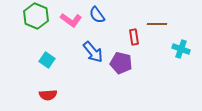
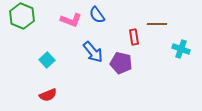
green hexagon: moved 14 px left
pink L-shape: rotated 15 degrees counterclockwise
cyan square: rotated 14 degrees clockwise
red semicircle: rotated 18 degrees counterclockwise
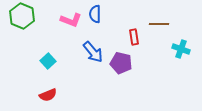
blue semicircle: moved 2 px left, 1 px up; rotated 36 degrees clockwise
brown line: moved 2 px right
cyan square: moved 1 px right, 1 px down
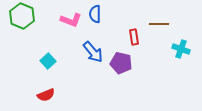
red semicircle: moved 2 px left
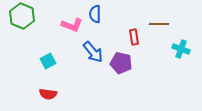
pink L-shape: moved 1 px right, 5 px down
cyan square: rotated 14 degrees clockwise
red semicircle: moved 2 px right, 1 px up; rotated 30 degrees clockwise
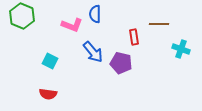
cyan square: moved 2 px right; rotated 35 degrees counterclockwise
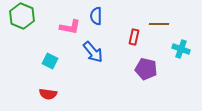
blue semicircle: moved 1 px right, 2 px down
pink L-shape: moved 2 px left, 2 px down; rotated 10 degrees counterclockwise
red rectangle: rotated 21 degrees clockwise
purple pentagon: moved 25 px right, 6 px down
